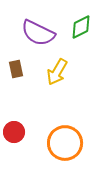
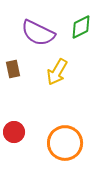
brown rectangle: moved 3 px left
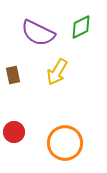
brown rectangle: moved 6 px down
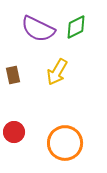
green diamond: moved 5 px left
purple semicircle: moved 4 px up
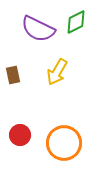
green diamond: moved 5 px up
red circle: moved 6 px right, 3 px down
orange circle: moved 1 px left
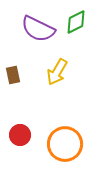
orange circle: moved 1 px right, 1 px down
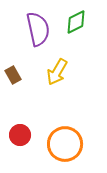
purple semicircle: rotated 128 degrees counterclockwise
brown rectangle: rotated 18 degrees counterclockwise
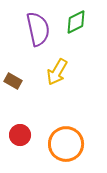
brown rectangle: moved 6 px down; rotated 30 degrees counterclockwise
orange circle: moved 1 px right
